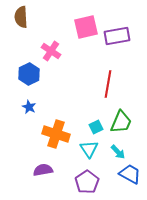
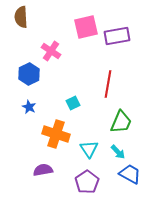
cyan square: moved 23 px left, 24 px up
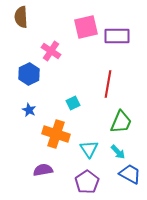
purple rectangle: rotated 10 degrees clockwise
blue star: moved 3 px down
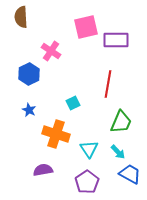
purple rectangle: moved 1 px left, 4 px down
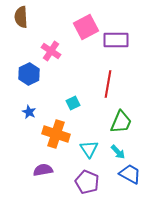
pink square: rotated 15 degrees counterclockwise
blue star: moved 2 px down
purple pentagon: rotated 15 degrees counterclockwise
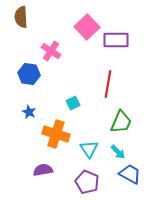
pink square: moved 1 px right; rotated 15 degrees counterclockwise
blue hexagon: rotated 25 degrees counterclockwise
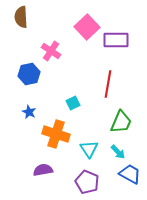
blue hexagon: rotated 20 degrees counterclockwise
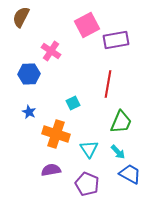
brown semicircle: rotated 30 degrees clockwise
pink square: moved 2 px up; rotated 15 degrees clockwise
purple rectangle: rotated 10 degrees counterclockwise
blue hexagon: rotated 10 degrees clockwise
purple semicircle: moved 8 px right
purple pentagon: moved 2 px down
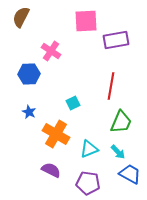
pink square: moved 1 px left, 4 px up; rotated 25 degrees clockwise
red line: moved 3 px right, 2 px down
orange cross: rotated 12 degrees clockwise
cyan triangle: rotated 42 degrees clockwise
purple semicircle: rotated 36 degrees clockwise
purple pentagon: moved 1 px right, 1 px up; rotated 15 degrees counterclockwise
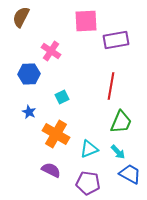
cyan square: moved 11 px left, 6 px up
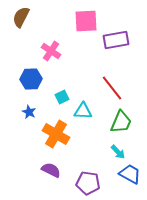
blue hexagon: moved 2 px right, 5 px down
red line: moved 1 px right, 2 px down; rotated 48 degrees counterclockwise
cyan triangle: moved 6 px left, 38 px up; rotated 24 degrees clockwise
